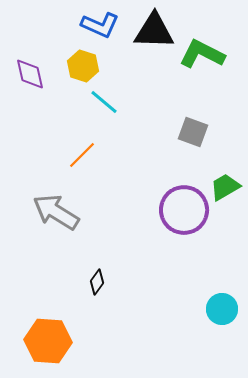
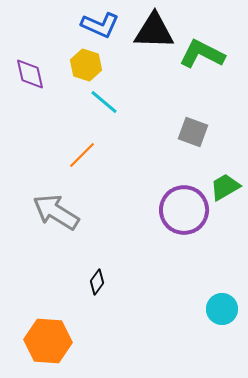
yellow hexagon: moved 3 px right, 1 px up
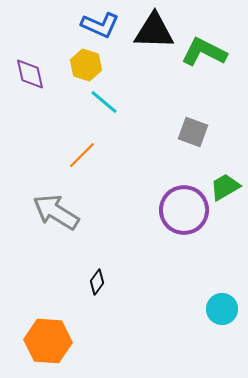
green L-shape: moved 2 px right, 2 px up
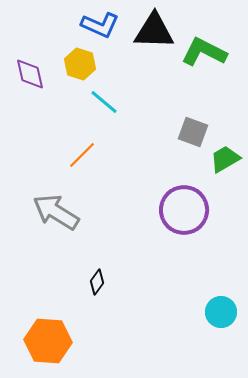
yellow hexagon: moved 6 px left, 1 px up
green trapezoid: moved 28 px up
cyan circle: moved 1 px left, 3 px down
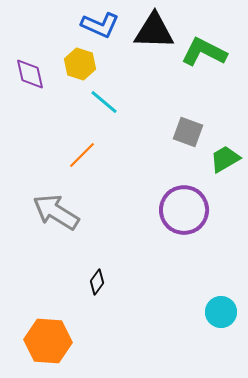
gray square: moved 5 px left
